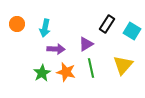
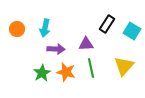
orange circle: moved 5 px down
purple triangle: rotated 28 degrees clockwise
yellow triangle: moved 1 px right, 1 px down
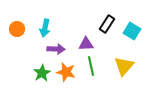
green line: moved 2 px up
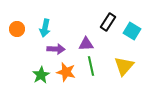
black rectangle: moved 1 px right, 2 px up
green star: moved 1 px left, 2 px down
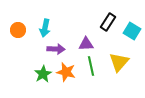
orange circle: moved 1 px right, 1 px down
yellow triangle: moved 5 px left, 4 px up
green star: moved 2 px right, 1 px up
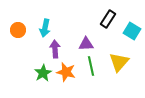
black rectangle: moved 3 px up
purple arrow: moved 1 px left; rotated 96 degrees counterclockwise
green star: moved 1 px up
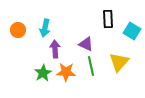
black rectangle: rotated 36 degrees counterclockwise
purple triangle: rotated 28 degrees clockwise
orange star: rotated 12 degrees counterclockwise
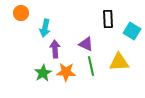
orange circle: moved 3 px right, 17 px up
yellow triangle: rotated 45 degrees clockwise
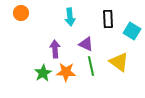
cyan arrow: moved 25 px right, 11 px up; rotated 18 degrees counterclockwise
yellow triangle: rotated 40 degrees clockwise
